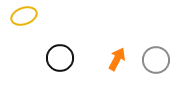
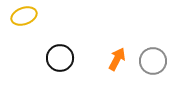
gray circle: moved 3 px left, 1 px down
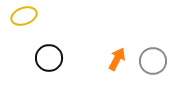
black circle: moved 11 px left
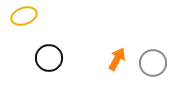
gray circle: moved 2 px down
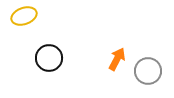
gray circle: moved 5 px left, 8 px down
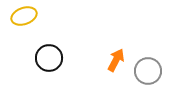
orange arrow: moved 1 px left, 1 px down
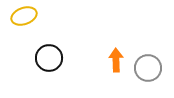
orange arrow: rotated 30 degrees counterclockwise
gray circle: moved 3 px up
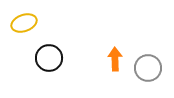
yellow ellipse: moved 7 px down
orange arrow: moved 1 px left, 1 px up
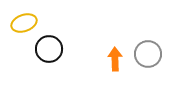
black circle: moved 9 px up
gray circle: moved 14 px up
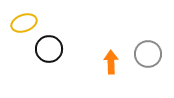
orange arrow: moved 4 px left, 3 px down
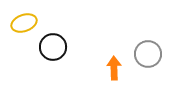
black circle: moved 4 px right, 2 px up
orange arrow: moved 3 px right, 6 px down
